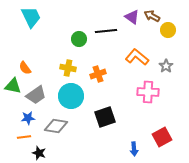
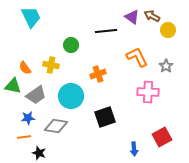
green circle: moved 8 px left, 6 px down
orange L-shape: rotated 25 degrees clockwise
yellow cross: moved 17 px left, 3 px up
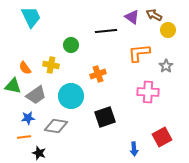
brown arrow: moved 2 px right, 1 px up
orange L-shape: moved 2 px right, 4 px up; rotated 70 degrees counterclockwise
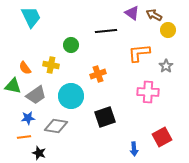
purple triangle: moved 4 px up
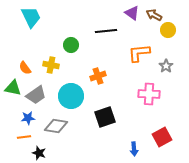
orange cross: moved 2 px down
green triangle: moved 2 px down
pink cross: moved 1 px right, 2 px down
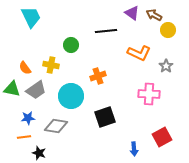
orange L-shape: rotated 150 degrees counterclockwise
green triangle: moved 1 px left, 1 px down
gray trapezoid: moved 5 px up
